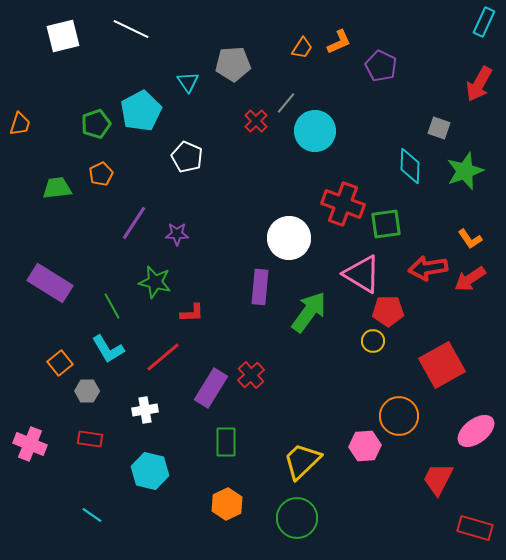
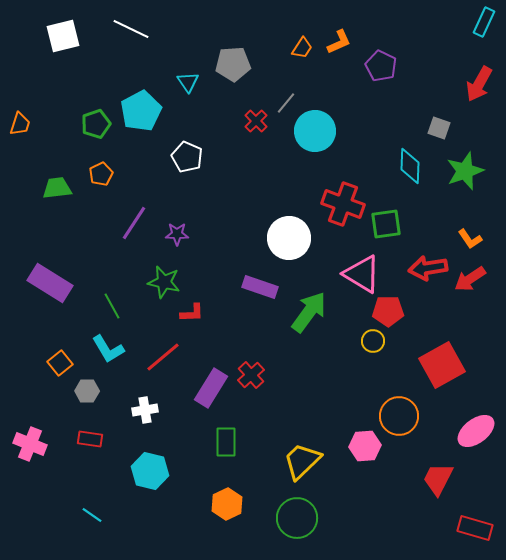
green star at (155, 282): moved 9 px right
purple rectangle at (260, 287): rotated 76 degrees counterclockwise
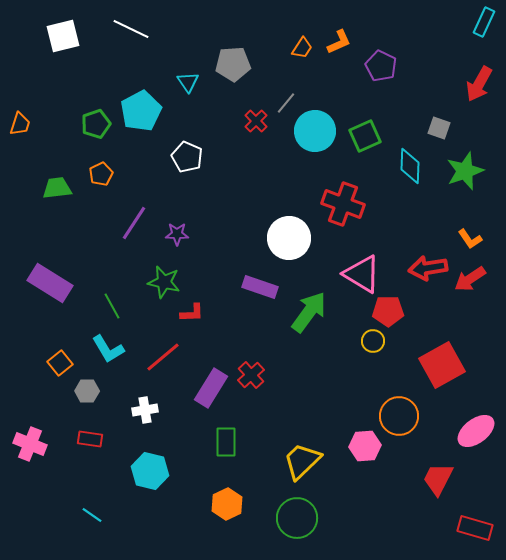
green square at (386, 224): moved 21 px left, 88 px up; rotated 16 degrees counterclockwise
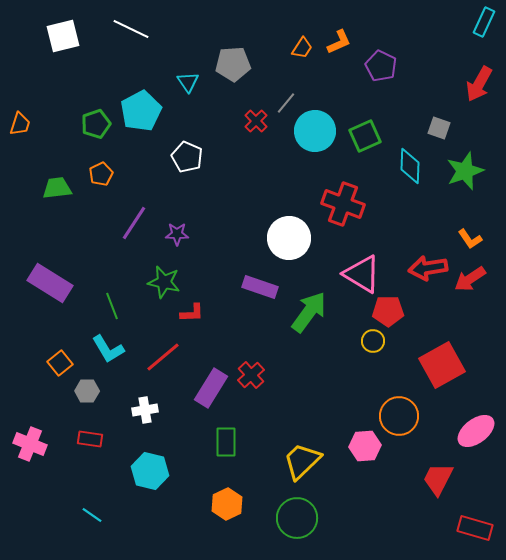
green line at (112, 306): rotated 8 degrees clockwise
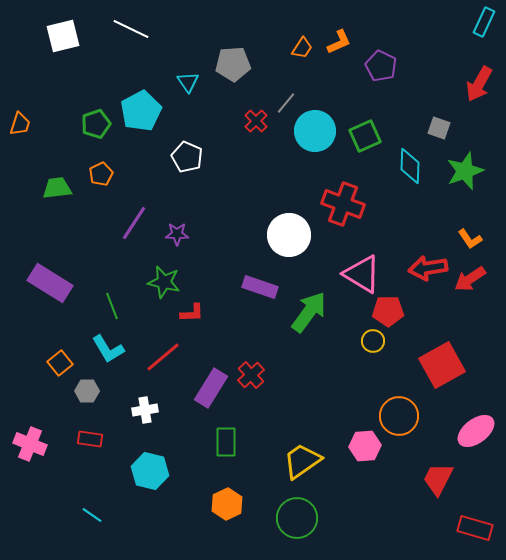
white circle at (289, 238): moved 3 px up
yellow trapezoid at (302, 461): rotated 9 degrees clockwise
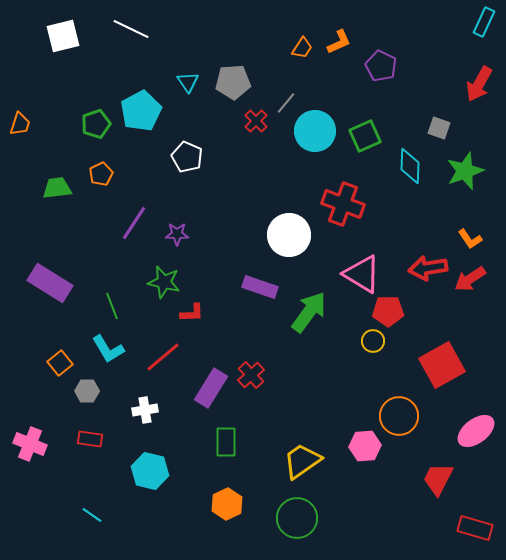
gray pentagon at (233, 64): moved 18 px down
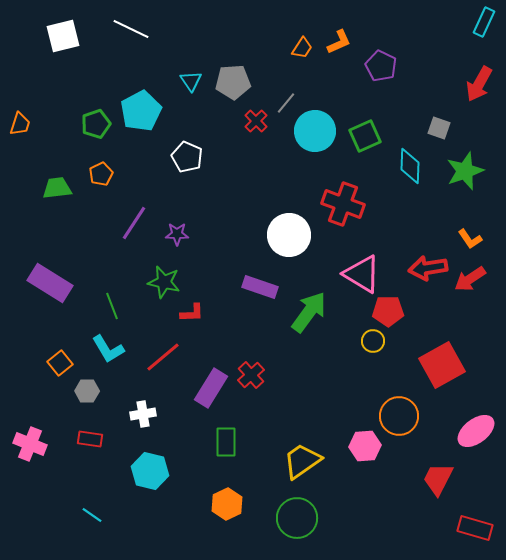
cyan triangle at (188, 82): moved 3 px right, 1 px up
white cross at (145, 410): moved 2 px left, 4 px down
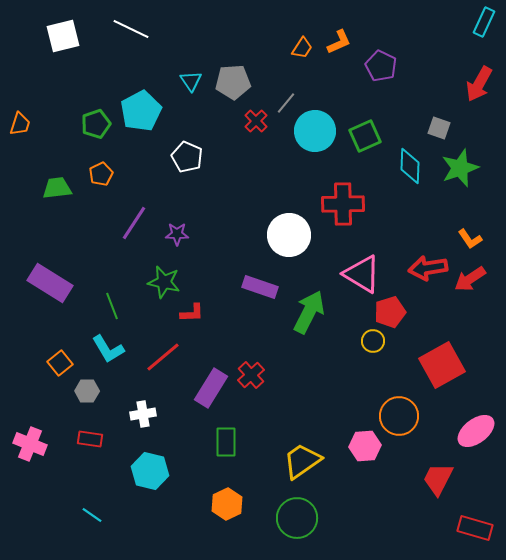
green star at (465, 171): moved 5 px left, 3 px up
red cross at (343, 204): rotated 21 degrees counterclockwise
red pentagon at (388, 311): moved 2 px right, 1 px down; rotated 16 degrees counterclockwise
green arrow at (309, 312): rotated 9 degrees counterclockwise
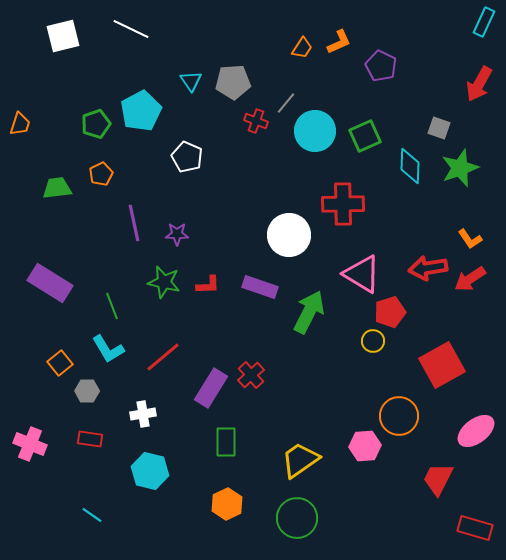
red cross at (256, 121): rotated 25 degrees counterclockwise
purple line at (134, 223): rotated 45 degrees counterclockwise
red L-shape at (192, 313): moved 16 px right, 28 px up
yellow trapezoid at (302, 461): moved 2 px left, 1 px up
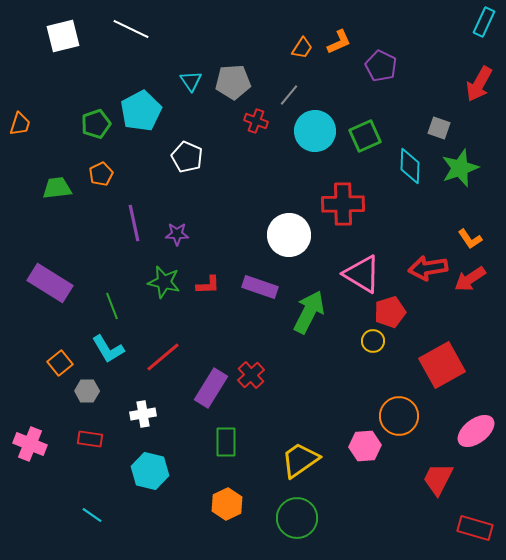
gray line at (286, 103): moved 3 px right, 8 px up
